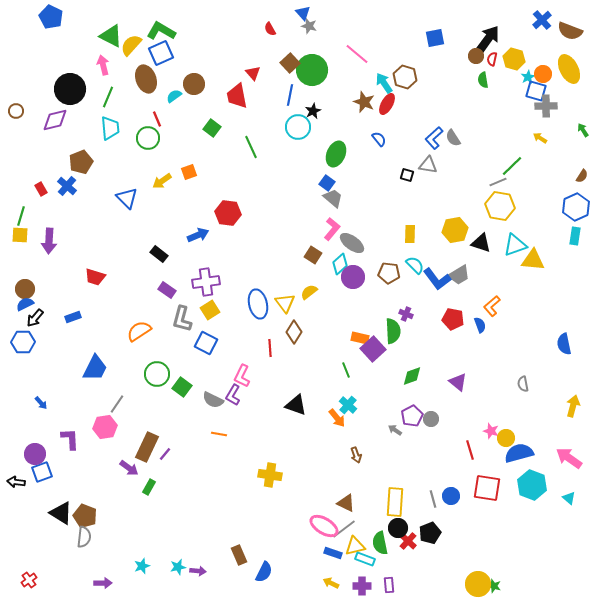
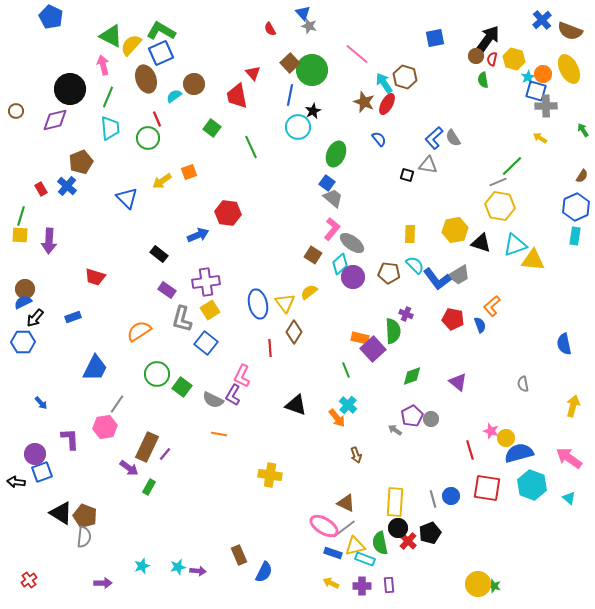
blue semicircle at (25, 304): moved 2 px left, 2 px up
blue square at (206, 343): rotated 10 degrees clockwise
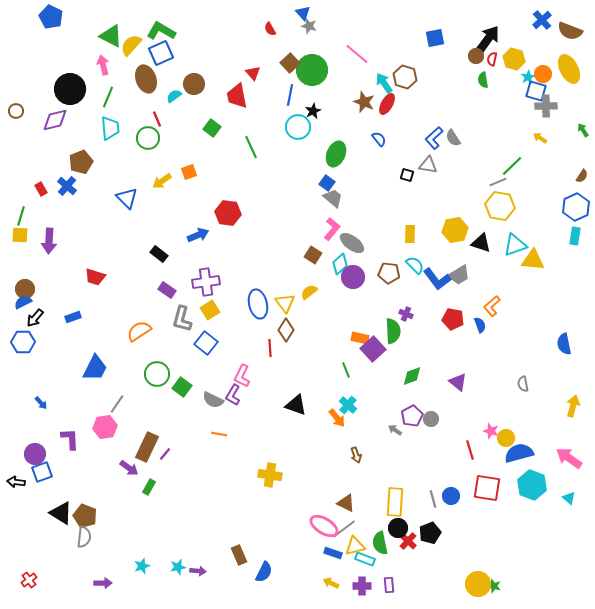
brown diamond at (294, 332): moved 8 px left, 2 px up
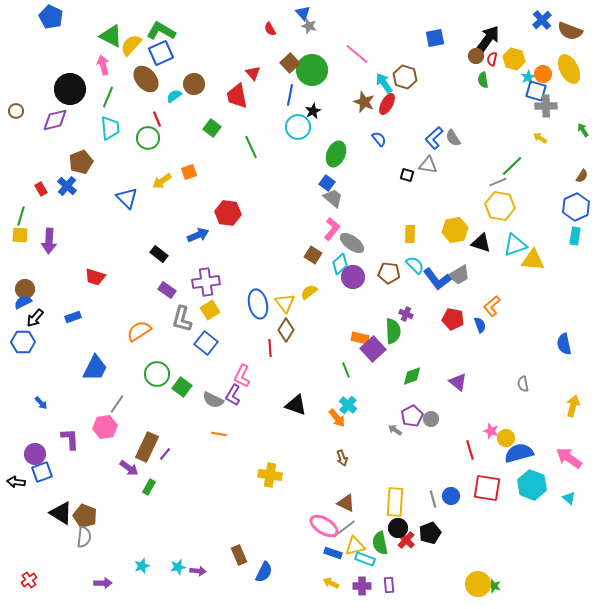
brown ellipse at (146, 79): rotated 20 degrees counterclockwise
brown arrow at (356, 455): moved 14 px left, 3 px down
red cross at (408, 541): moved 2 px left, 1 px up
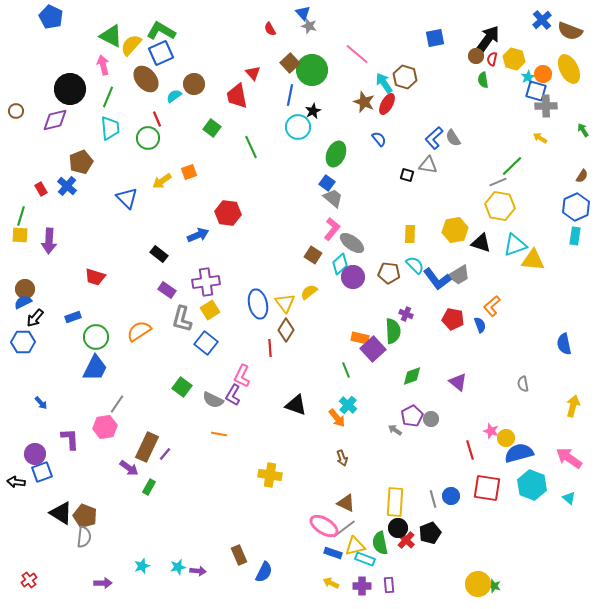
green circle at (157, 374): moved 61 px left, 37 px up
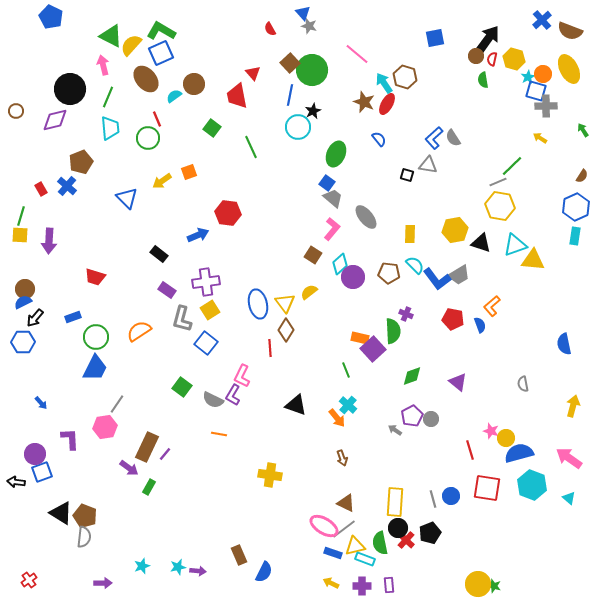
gray ellipse at (352, 243): moved 14 px right, 26 px up; rotated 15 degrees clockwise
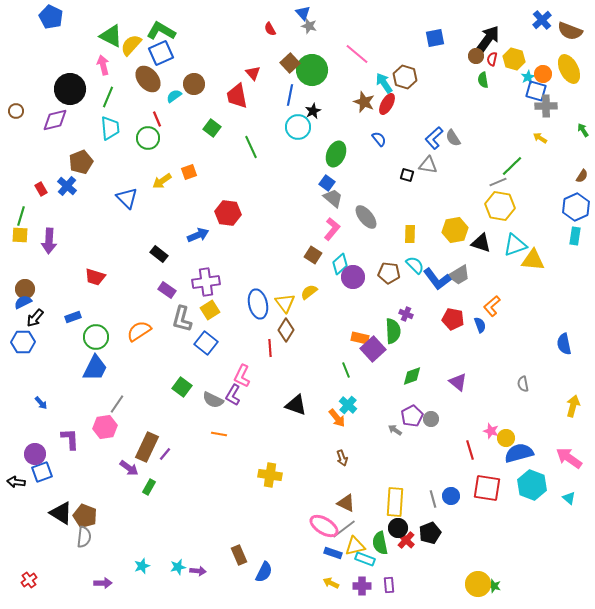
brown ellipse at (146, 79): moved 2 px right
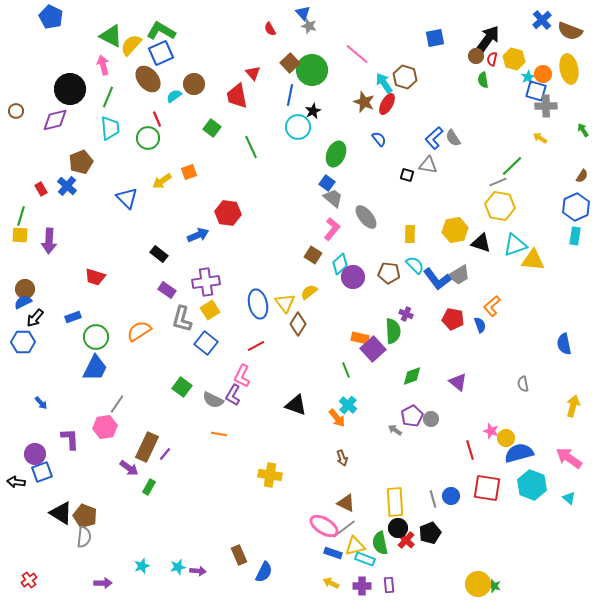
yellow ellipse at (569, 69): rotated 16 degrees clockwise
brown diamond at (286, 330): moved 12 px right, 6 px up
red line at (270, 348): moved 14 px left, 2 px up; rotated 66 degrees clockwise
yellow rectangle at (395, 502): rotated 8 degrees counterclockwise
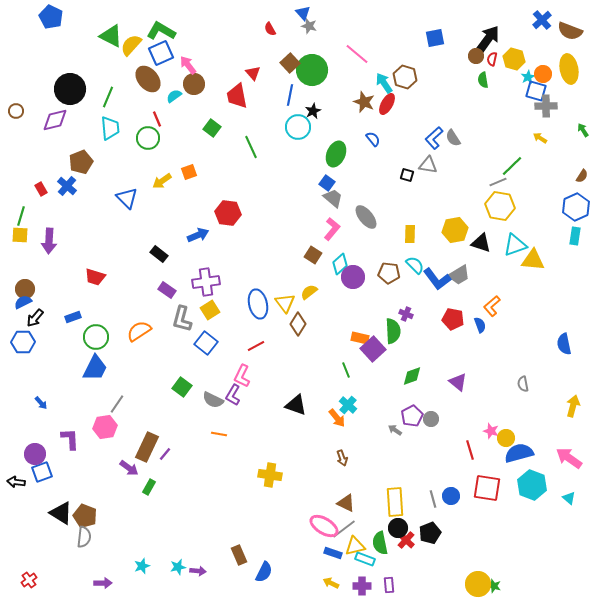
pink arrow at (103, 65): moved 85 px right; rotated 24 degrees counterclockwise
blue semicircle at (379, 139): moved 6 px left
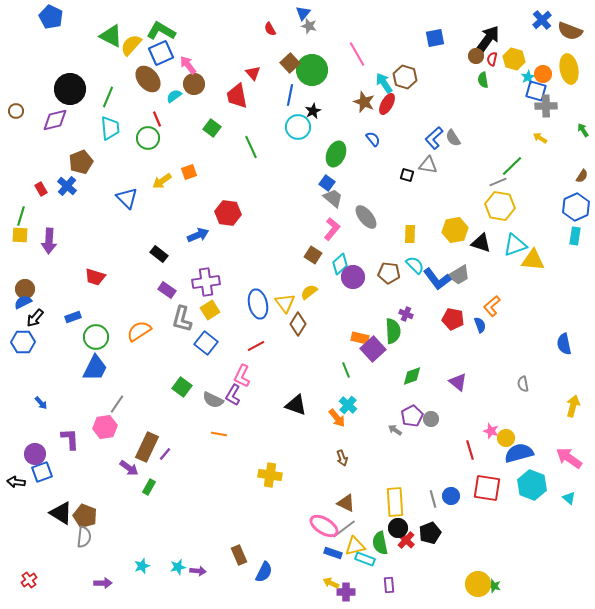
blue triangle at (303, 13): rotated 21 degrees clockwise
pink line at (357, 54): rotated 20 degrees clockwise
purple cross at (362, 586): moved 16 px left, 6 px down
